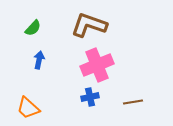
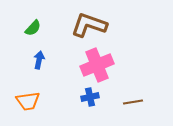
orange trapezoid: moved 7 px up; rotated 50 degrees counterclockwise
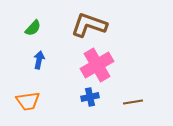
pink cross: rotated 8 degrees counterclockwise
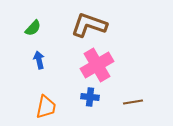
blue arrow: rotated 24 degrees counterclockwise
blue cross: rotated 18 degrees clockwise
orange trapezoid: moved 18 px right, 6 px down; rotated 70 degrees counterclockwise
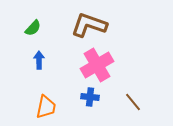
blue arrow: rotated 12 degrees clockwise
brown line: rotated 60 degrees clockwise
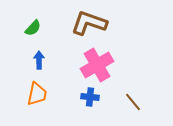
brown L-shape: moved 2 px up
orange trapezoid: moved 9 px left, 13 px up
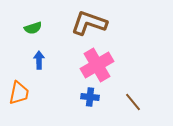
green semicircle: rotated 30 degrees clockwise
orange trapezoid: moved 18 px left, 1 px up
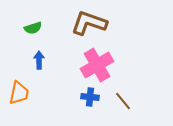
brown line: moved 10 px left, 1 px up
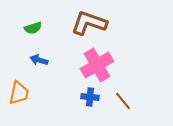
blue arrow: rotated 72 degrees counterclockwise
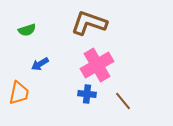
green semicircle: moved 6 px left, 2 px down
blue arrow: moved 1 px right, 4 px down; rotated 48 degrees counterclockwise
blue cross: moved 3 px left, 3 px up
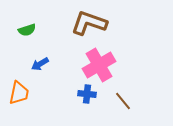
pink cross: moved 2 px right
